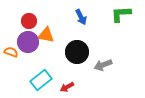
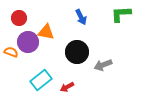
red circle: moved 10 px left, 3 px up
orange triangle: moved 3 px up
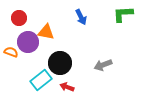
green L-shape: moved 2 px right
black circle: moved 17 px left, 11 px down
red arrow: rotated 48 degrees clockwise
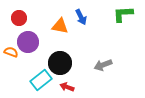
orange triangle: moved 14 px right, 6 px up
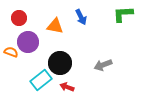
orange triangle: moved 5 px left
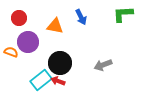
red arrow: moved 9 px left, 6 px up
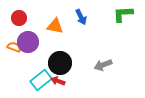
orange semicircle: moved 3 px right, 5 px up
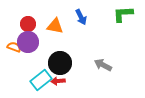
red circle: moved 9 px right, 6 px down
gray arrow: rotated 48 degrees clockwise
red arrow: rotated 24 degrees counterclockwise
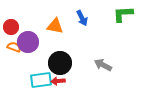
blue arrow: moved 1 px right, 1 px down
red circle: moved 17 px left, 3 px down
cyan rectangle: rotated 30 degrees clockwise
